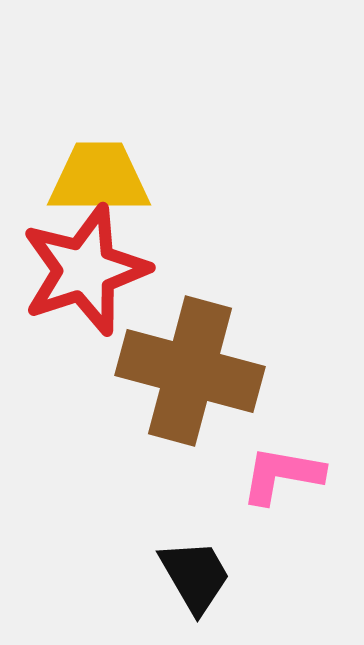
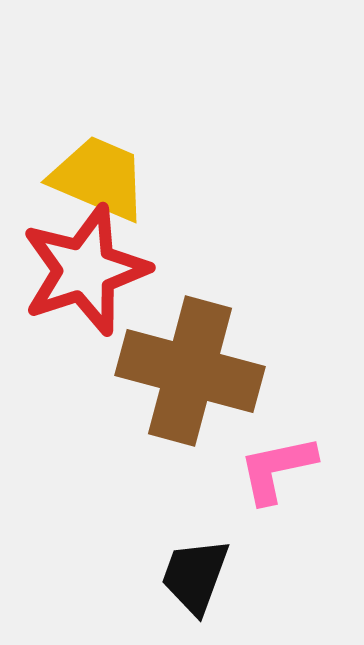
yellow trapezoid: rotated 23 degrees clockwise
pink L-shape: moved 5 px left, 6 px up; rotated 22 degrees counterclockwise
black trapezoid: rotated 130 degrees counterclockwise
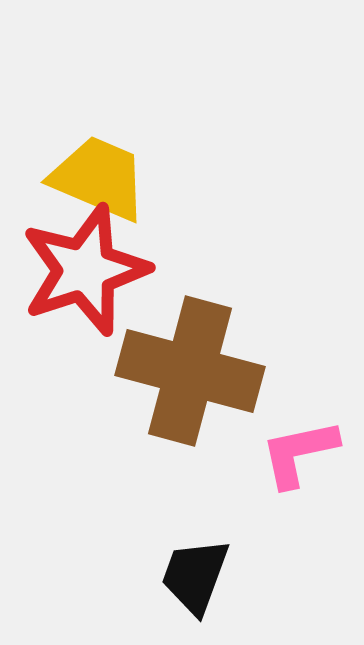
pink L-shape: moved 22 px right, 16 px up
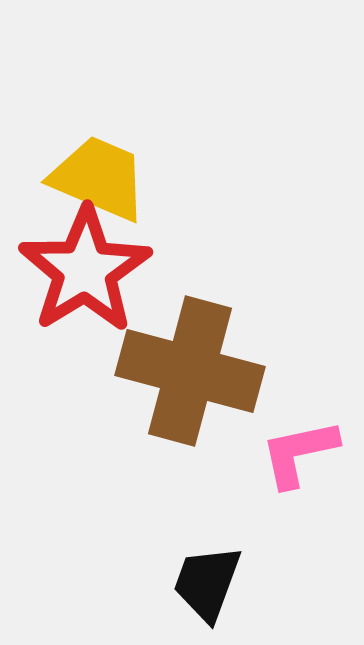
red star: rotated 14 degrees counterclockwise
black trapezoid: moved 12 px right, 7 px down
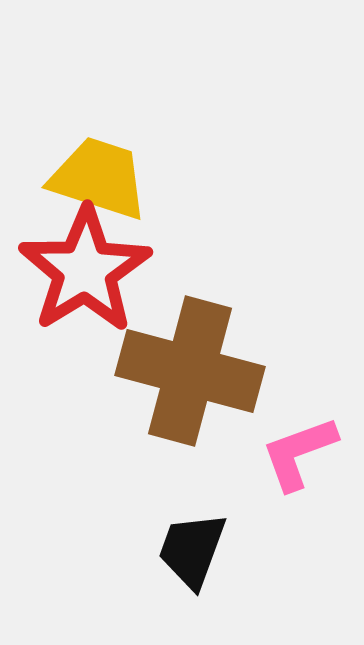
yellow trapezoid: rotated 5 degrees counterclockwise
pink L-shape: rotated 8 degrees counterclockwise
black trapezoid: moved 15 px left, 33 px up
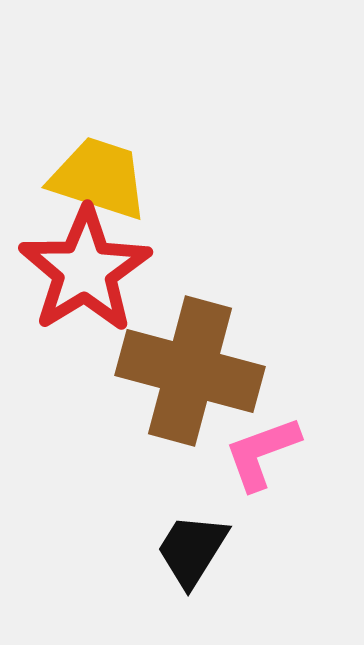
pink L-shape: moved 37 px left
black trapezoid: rotated 12 degrees clockwise
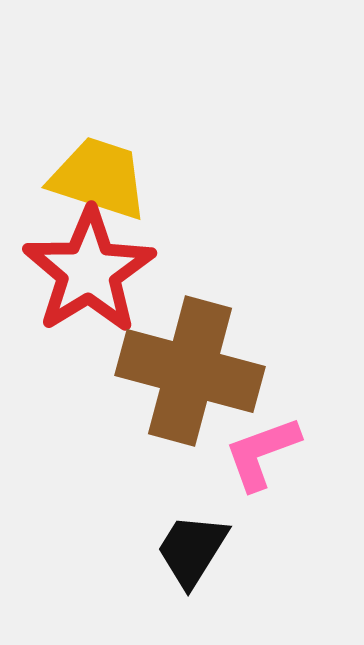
red star: moved 4 px right, 1 px down
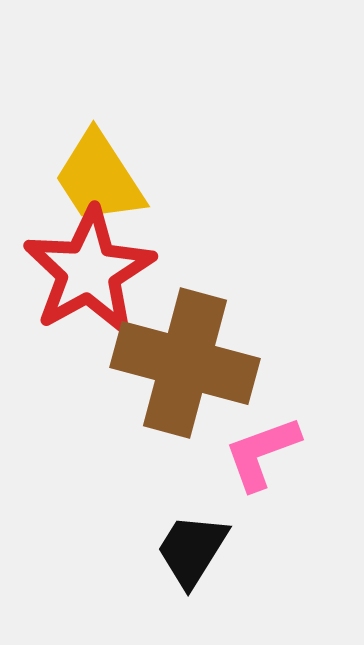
yellow trapezoid: rotated 141 degrees counterclockwise
red star: rotated 3 degrees clockwise
brown cross: moved 5 px left, 8 px up
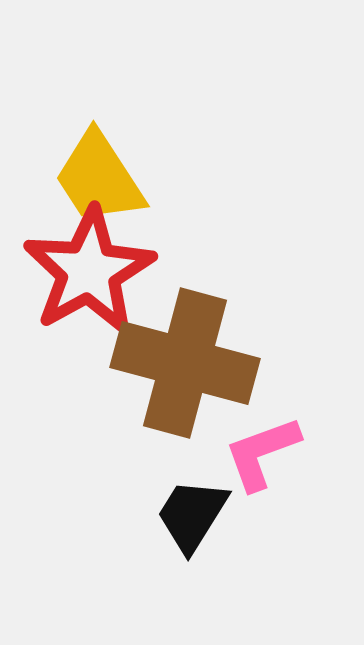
black trapezoid: moved 35 px up
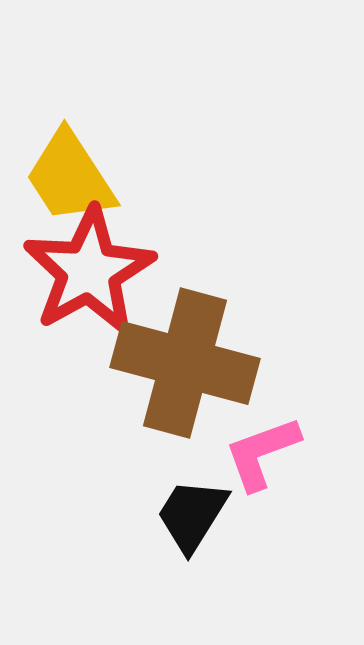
yellow trapezoid: moved 29 px left, 1 px up
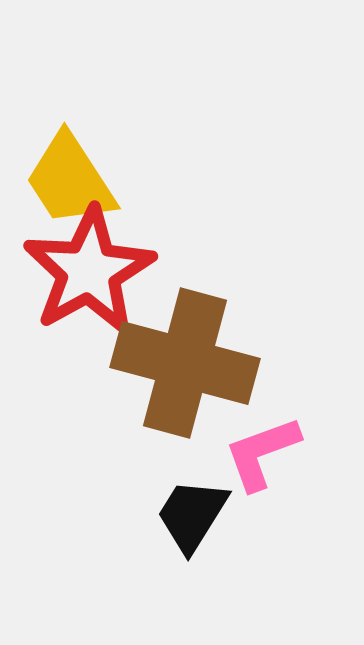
yellow trapezoid: moved 3 px down
